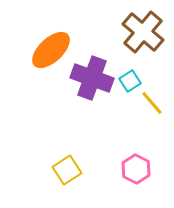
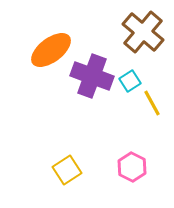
orange ellipse: rotated 6 degrees clockwise
purple cross: moved 2 px up
yellow line: rotated 12 degrees clockwise
pink hexagon: moved 4 px left, 2 px up
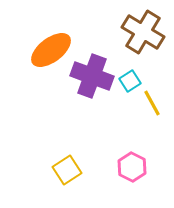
brown cross: rotated 9 degrees counterclockwise
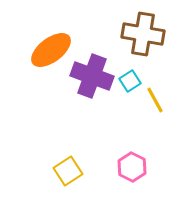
brown cross: moved 2 px down; rotated 21 degrees counterclockwise
yellow line: moved 3 px right, 3 px up
yellow square: moved 1 px right, 1 px down
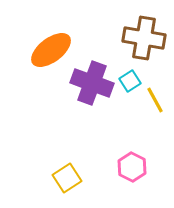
brown cross: moved 1 px right, 4 px down
purple cross: moved 7 px down
yellow square: moved 1 px left, 7 px down
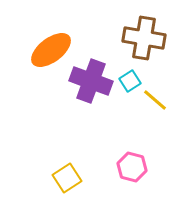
purple cross: moved 1 px left, 2 px up
yellow line: rotated 20 degrees counterclockwise
pink hexagon: rotated 12 degrees counterclockwise
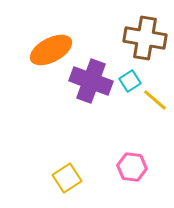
brown cross: moved 1 px right
orange ellipse: rotated 9 degrees clockwise
pink hexagon: rotated 8 degrees counterclockwise
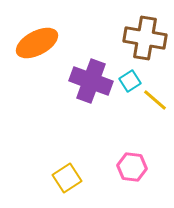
orange ellipse: moved 14 px left, 7 px up
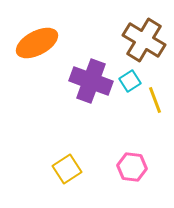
brown cross: moved 1 px left, 2 px down; rotated 21 degrees clockwise
yellow line: rotated 28 degrees clockwise
yellow square: moved 9 px up
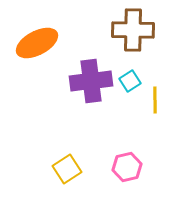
brown cross: moved 11 px left, 10 px up; rotated 30 degrees counterclockwise
purple cross: rotated 27 degrees counterclockwise
yellow line: rotated 20 degrees clockwise
pink hexagon: moved 5 px left; rotated 20 degrees counterclockwise
